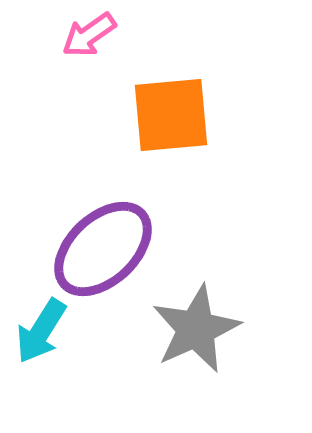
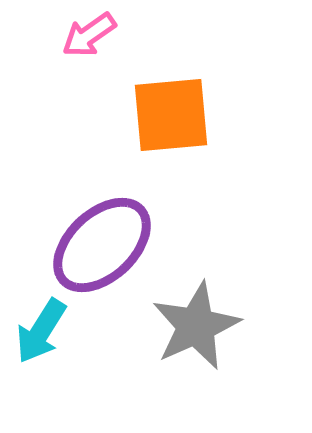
purple ellipse: moved 1 px left, 4 px up
gray star: moved 3 px up
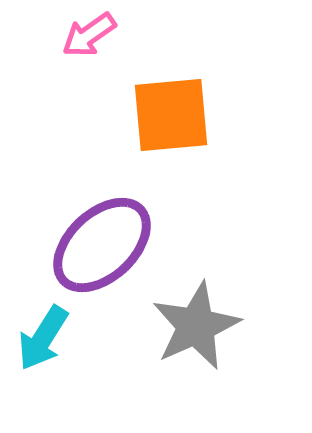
cyan arrow: moved 2 px right, 7 px down
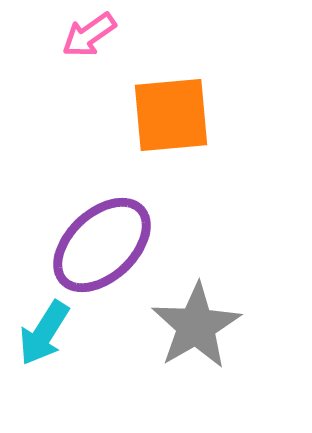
gray star: rotated 6 degrees counterclockwise
cyan arrow: moved 1 px right, 5 px up
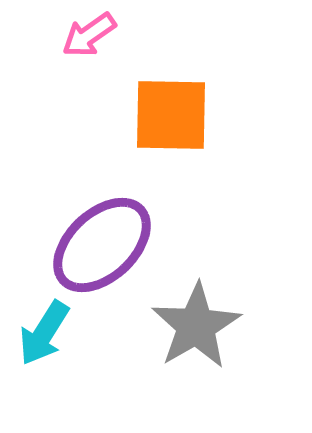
orange square: rotated 6 degrees clockwise
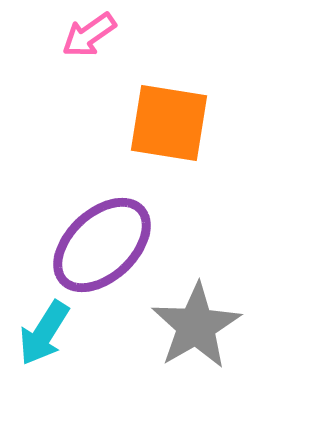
orange square: moved 2 px left, 8 px down; rotated 8 degrees clockwise
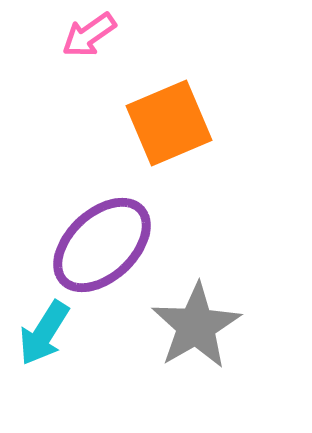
orange square: rotated 32 degrees counterclockwise
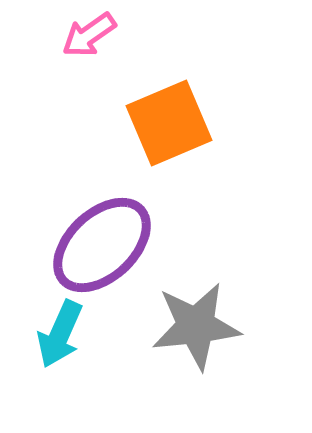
gray star: rotated 24 degrees clockwise
cyan arrow: moved 16 px right, 1 px down; rotated 8 degrees counterclockwise
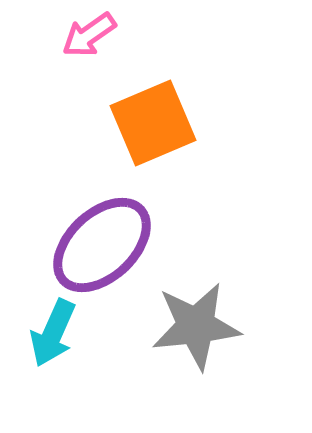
orange square: moved 16 px left
cyan arrow: moved 7 px left, 1 px up
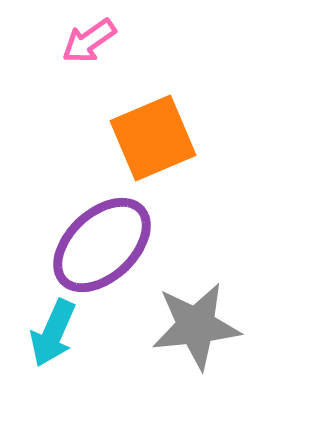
pink arrow: moved 6 px down
orange square: moved 15 px down
